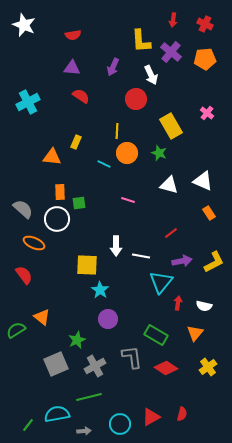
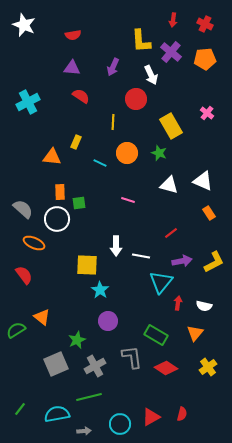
yellow line at (117, 131): moved 4 px left, 9 px up
cyan line at (104, 164): moved 4 px left, 1 px up
purple circle at (108, 319): moved 2 px down
green line at (28, 425): moved 8 px left, 16 px up
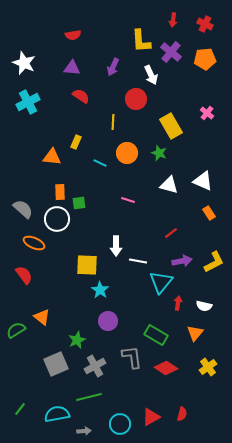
white star at (24, 25): moved 38 px down
white line at (141, 256): moved 3 px left, 5 px down
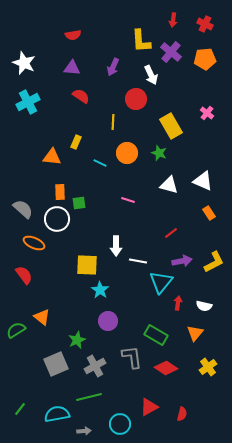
red triangle at (151, 417): moved 2 px left, 10 px up
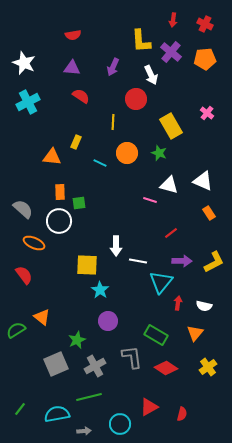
pink line at (128, 200): moved 22 px right
white circle at (57, 219): moved 2 px right, 2 px down
purple arrow at (182, 261): rotated 12 degrees clockwise
